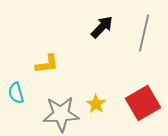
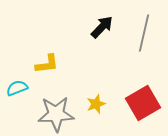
cyan semicircle: moved 1 px right, 5 px up; rotated 85 degrees clockwise
yellow star: rotated 18 degrees clockwise
gray star: moved 5 px left
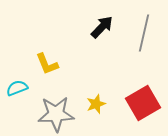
yellow L-shape: rotated 75 degrees clockwise
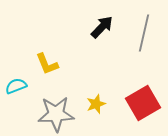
cyan semicircle: moved 1 px left, 2 px up
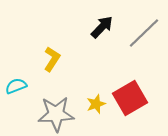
gray line: rotated 33 degrees clockwise
yellow L-shape: moved 5 px right, 5 px up; rotated 125 degrees counterclockwise
red square: moved 13 px left, 5 px up
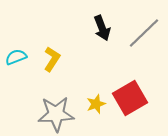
black arrow: moved 1 px down; rotated 115 degrees clockwise
cyan semicircle: moved 29 px up
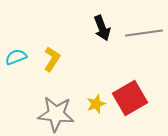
gray line: rotated 36 degrees clockwise
gray star: rotated 9 degrees clockwise
